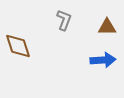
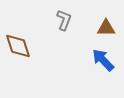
brown triangle: moved 1 px left, 1 px down
blue arrow: rotated 130 degrees counterclockwise
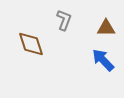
brown diamond: moved 13 px right, 2 px up
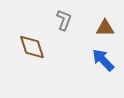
brown triangle: moved 1 px left
brown diamond: moved 1 px right, 3 px down
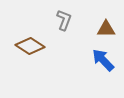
brown triangle: moved 1 px right, 1 px down
brown diamond: moved 2 px left, 1 px up; rotated 40 degrees counterclockwise
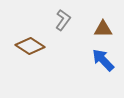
gray L-shape: moved 1 px left; rotated 15 degrees clockwise
brown triangle: moved 3 px left
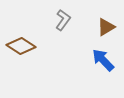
brown triangle: moved 3 px right, 2 px up; rotated 30 degrees counterclockwise
brown diamond: moved 9 px left
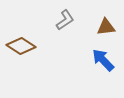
gray L-shape: moved 2 px right; rotated 20 degrees clockwise
brown triangle: rotated 24 degrees clockwise
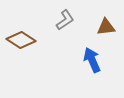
brown diamond: moved 6 px up
blue arrow: moved 11 px left; rotated 20 degrees clockwise
